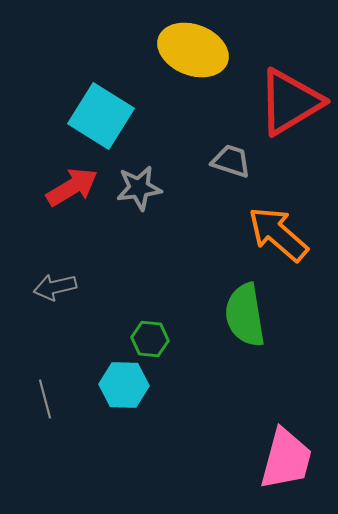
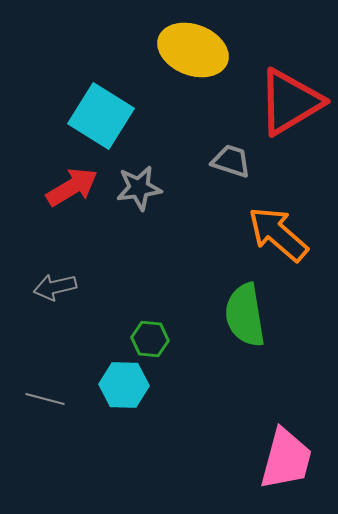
gray line: rotated 60 degrees counterclockwise
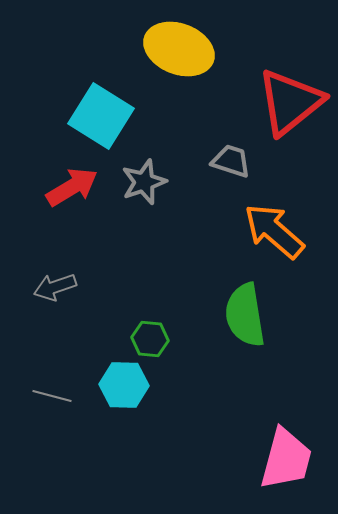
yellow ellipse: moved 14 px left, 1 px up
red triangle: rotated 8 degrees counterclockwise
gray star: moved 5 px right, 6 px up; rotated 12 degrees counterclockwise
orange arrow: moved 4 px left, 3 px up
gray arrow: rotated 6 degrees counterclockwise
gray line: moved 7 px right, 3 px up
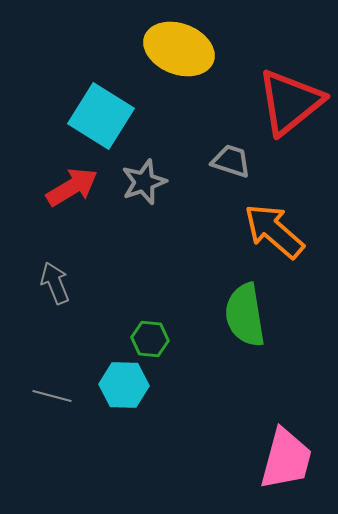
gray arrow: moved 4 px up; rotated 87 degrees clockwise
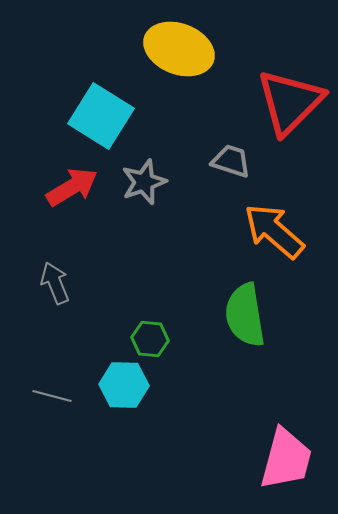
red triangle: rotated 6 degrees counterclockwise
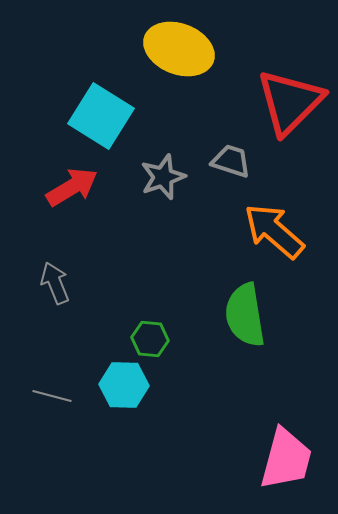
gray star: moved 19 px right, 5 px up
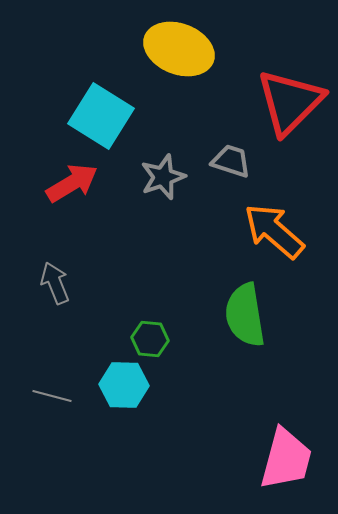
red arrow: moved 4 px up
